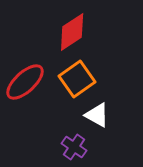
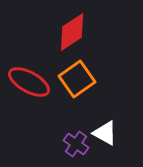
red ellipse: moved 4 px right; rotated 72 degrees clockwise
white triangle: moved 8 px right, 18 px down
purple cross: moved 2 px right, 3 px up
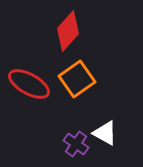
red diamond: moved 4 px left, 1 px up; rotated 15 degrees counterclockwise
red ellipse: moved 2 px down
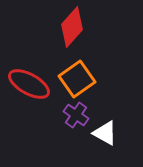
red diamond: moved 4 px right, 4 px up
purple cross: moved 29 px up
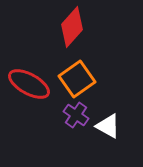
white triangle: moved 3 px right, 7 px up
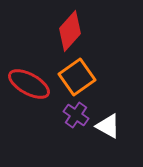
red diamond: moved 2 px left, 4 px down
orange square: moved 2 px up
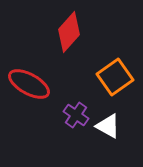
red diamond: moved 1 px left, 1 px down
orange square: moved 38 px right
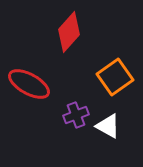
purple cross: rotated 35 degrees clockwise
